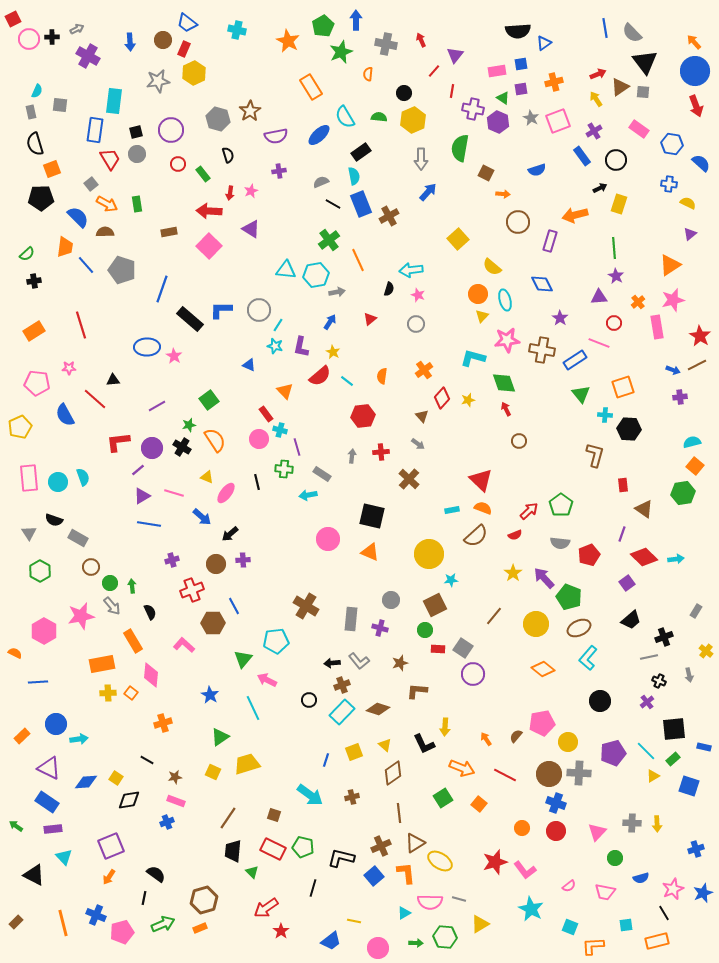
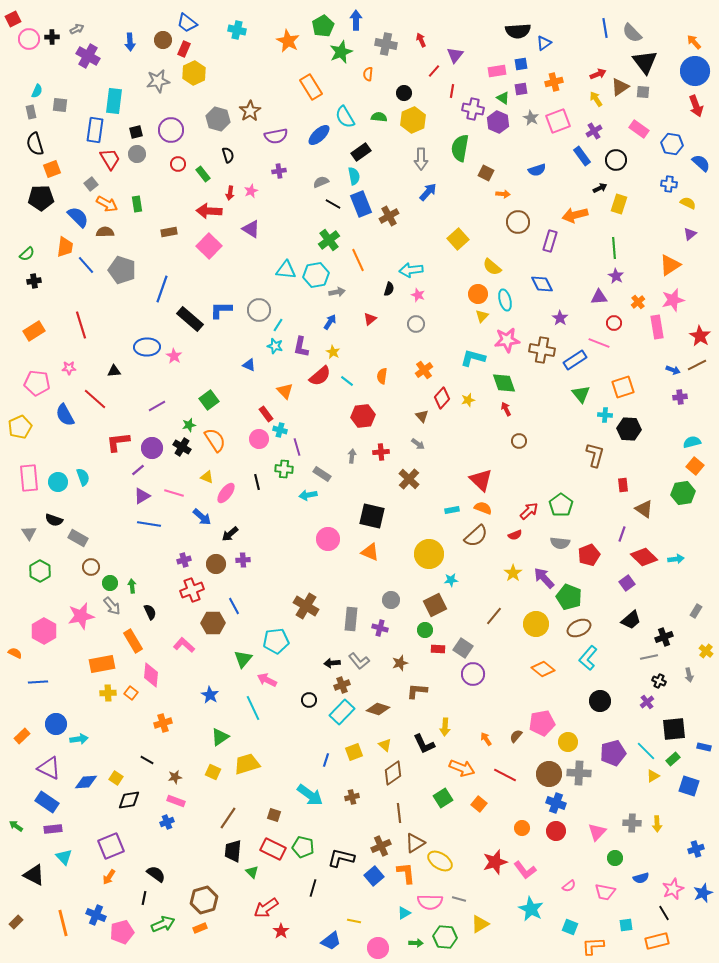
black triangle at (113, 380): moved 1 px right, 9 px up
purple cross at (172, 560): moved 12 px right
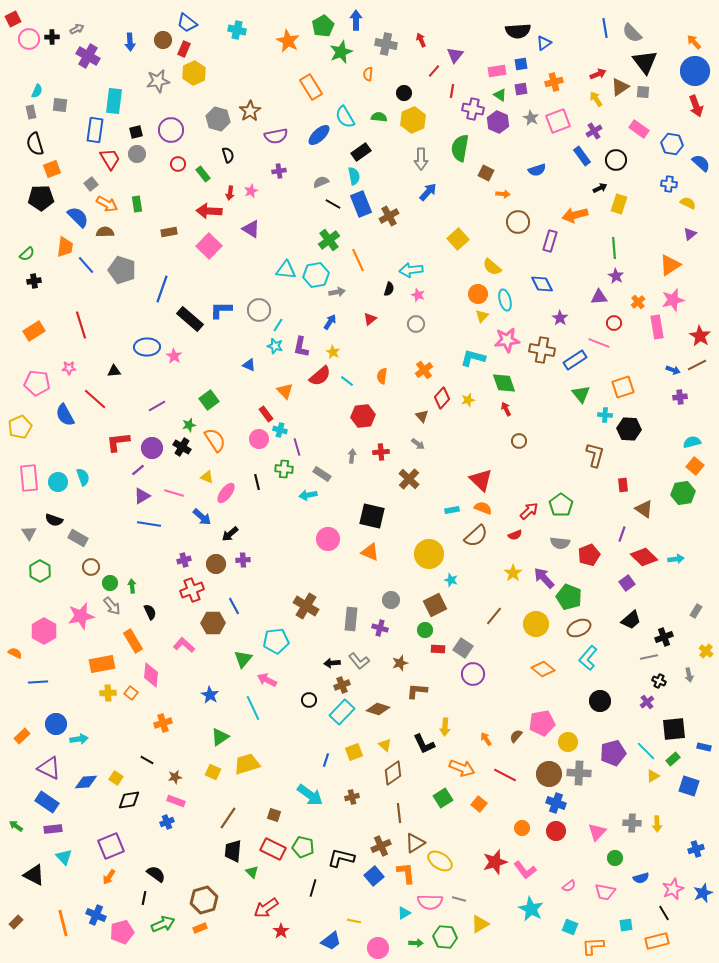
green triangle at (503, 98): moved 3 px left, 3 px up
cyan star at (451, 580): rotated 24 degrees clockwise
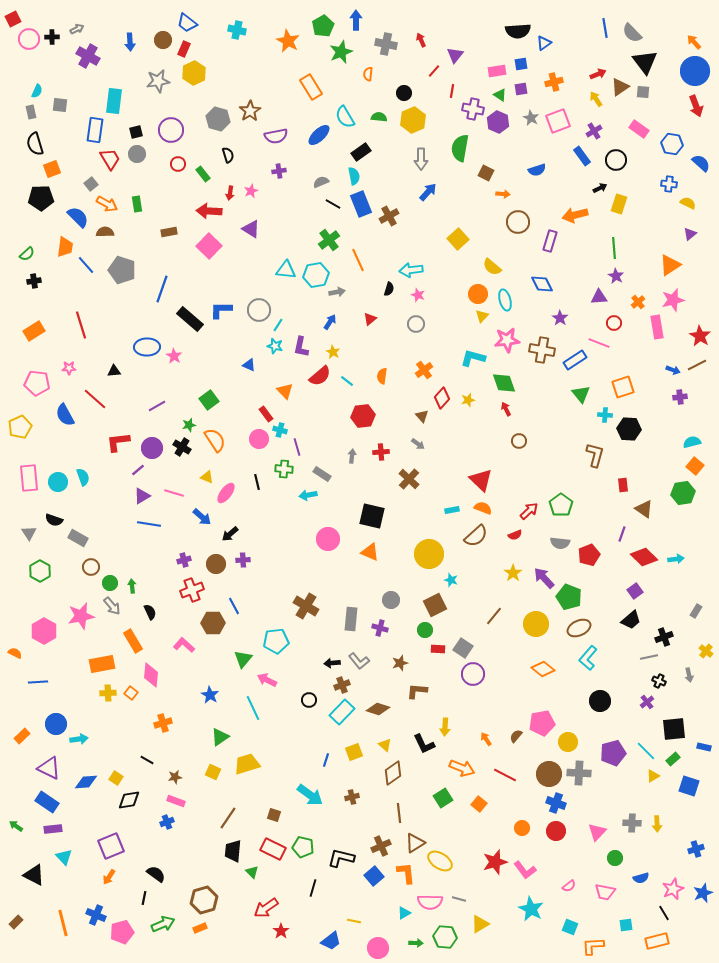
purple square at (627, 583): moved 8 px right, 8 px down
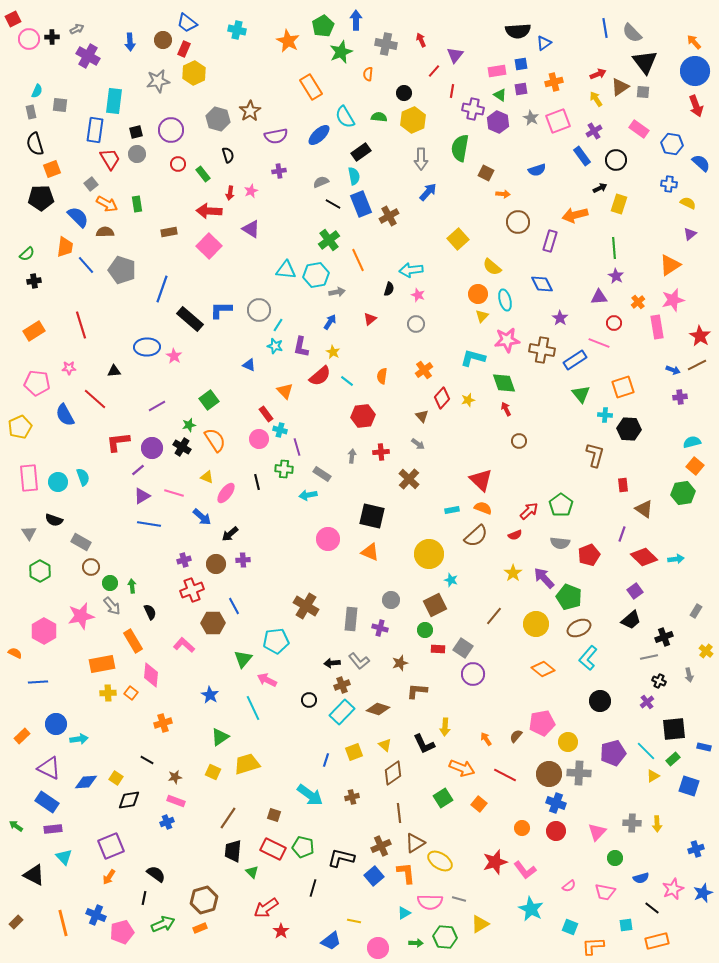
gray rectangle at (78, 538): moved 3 px right, 4 px down
black line at (664, 913): moved 12 px left, 5 px up; rotated 21 degrees counterclockwise
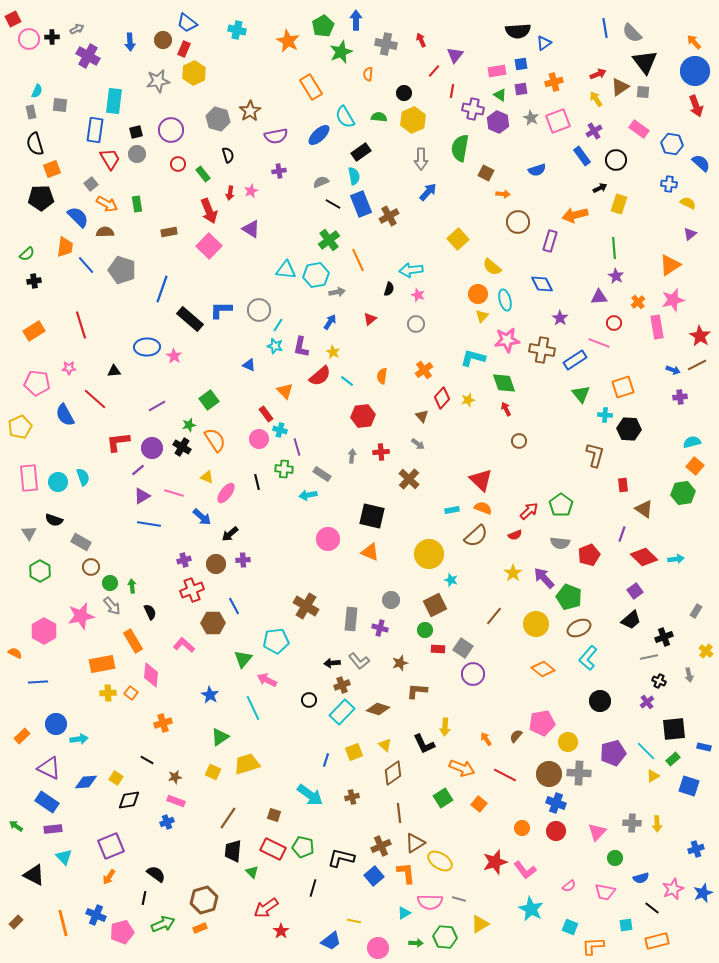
red arrow at (209, 211): rotated 115 degrees counterclockwise
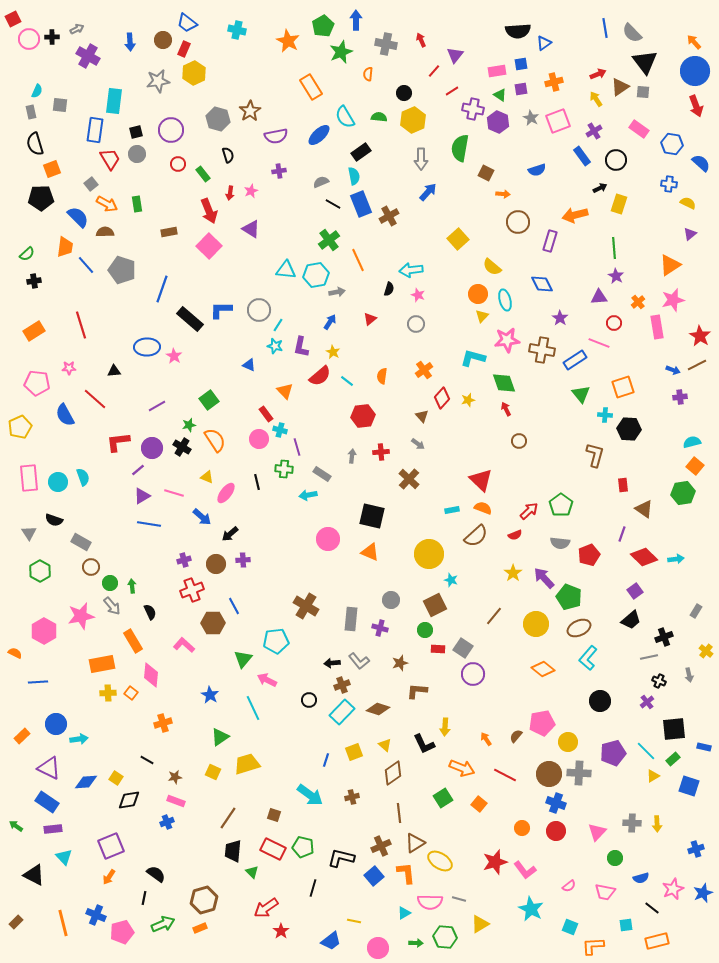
red line at (452, 91): rotated 48 degrees clockwise
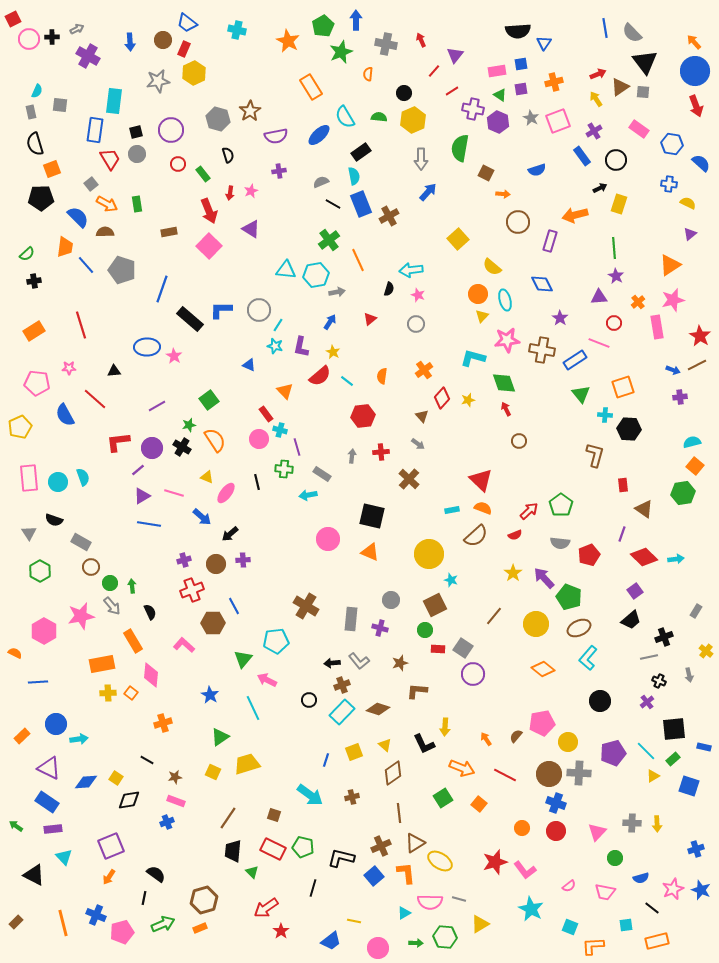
blue triangle at (544, 43): rotated 21 degrees counterclockwise
blue star at (703, 893): moved 2 px left, 3 px up; rotated 30 degrees counterclockwise
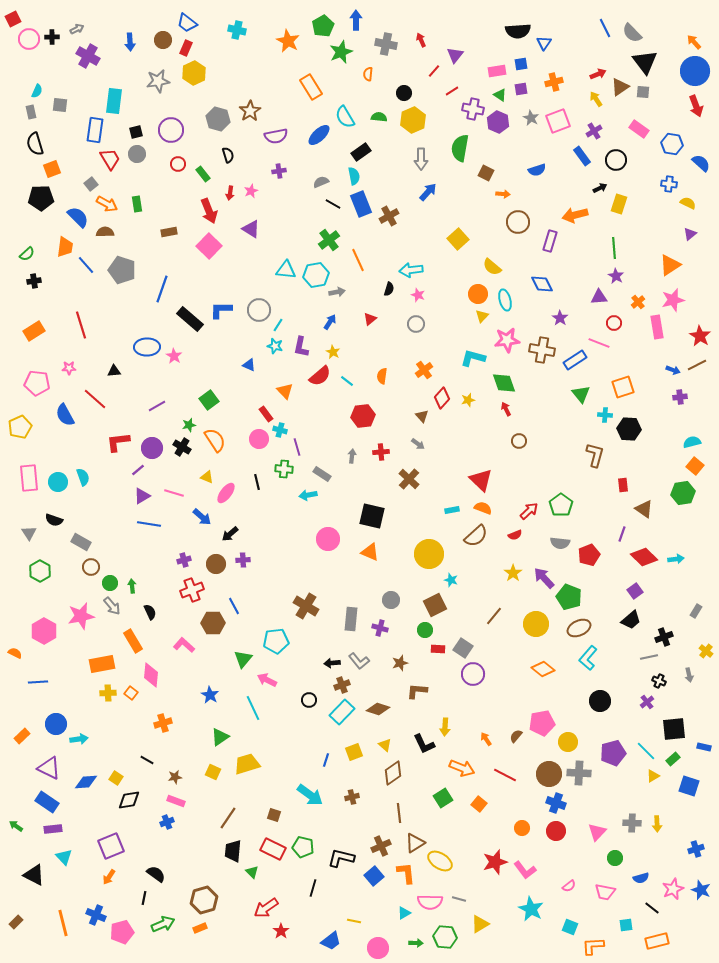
blue line at (605, 28): rotated 18 degrees counterclockwise
red rectangle at (184, 49): moved 2 px right, 1 px up
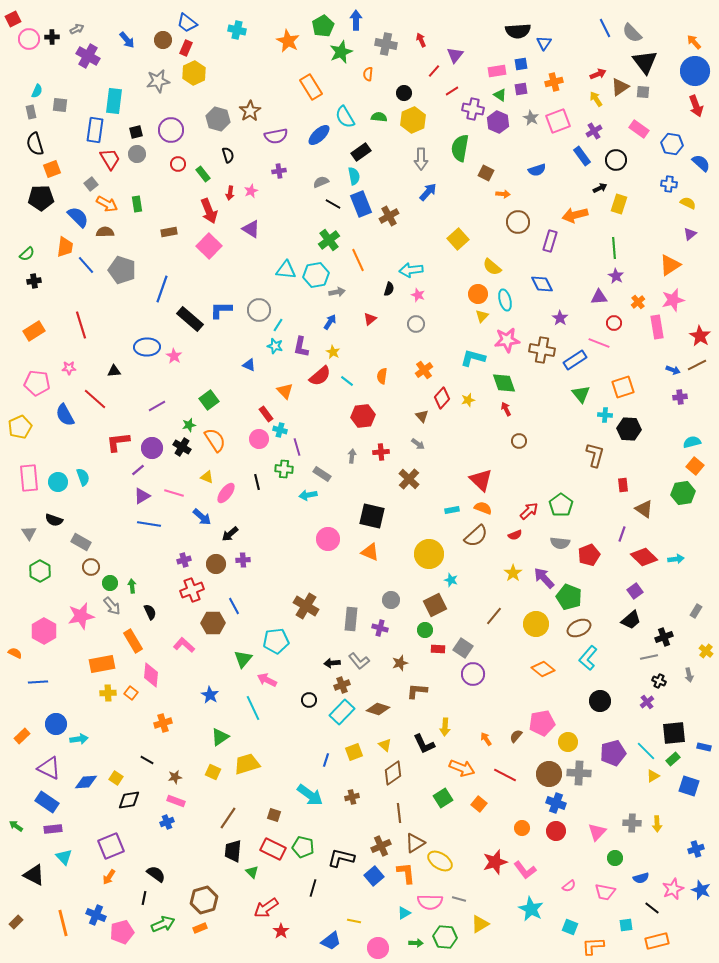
blue arrow at (130, 42): moved 3 px left, 2 px up; rotated 36 degrees counterclockwise
black square at (674, 729): moved 4 px down
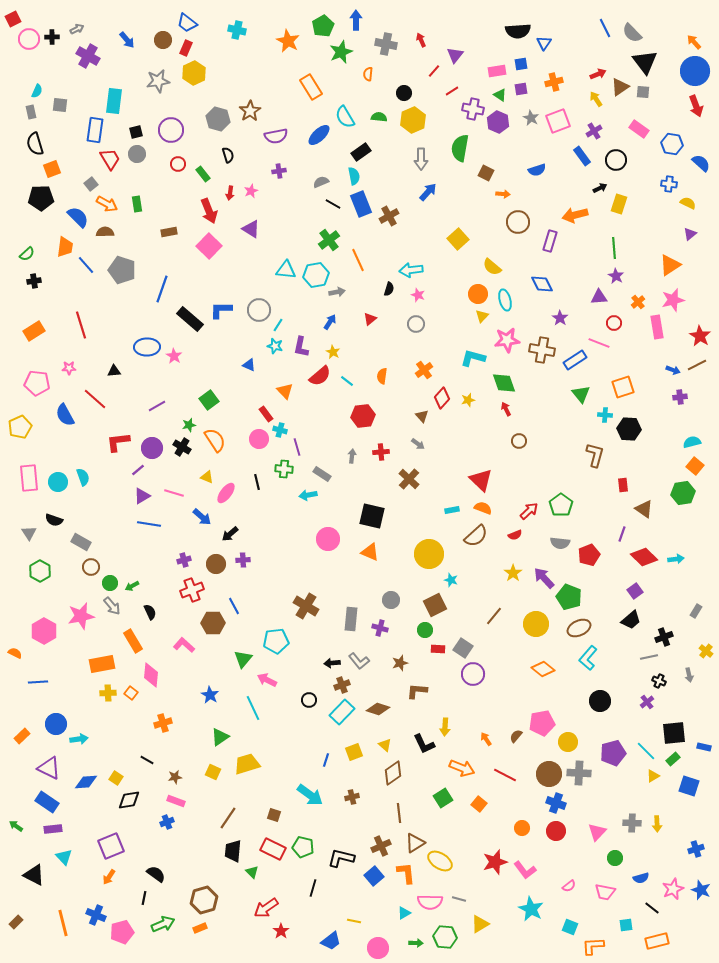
green arrow at (132, 586): rotated 112 degrees counterclockwise
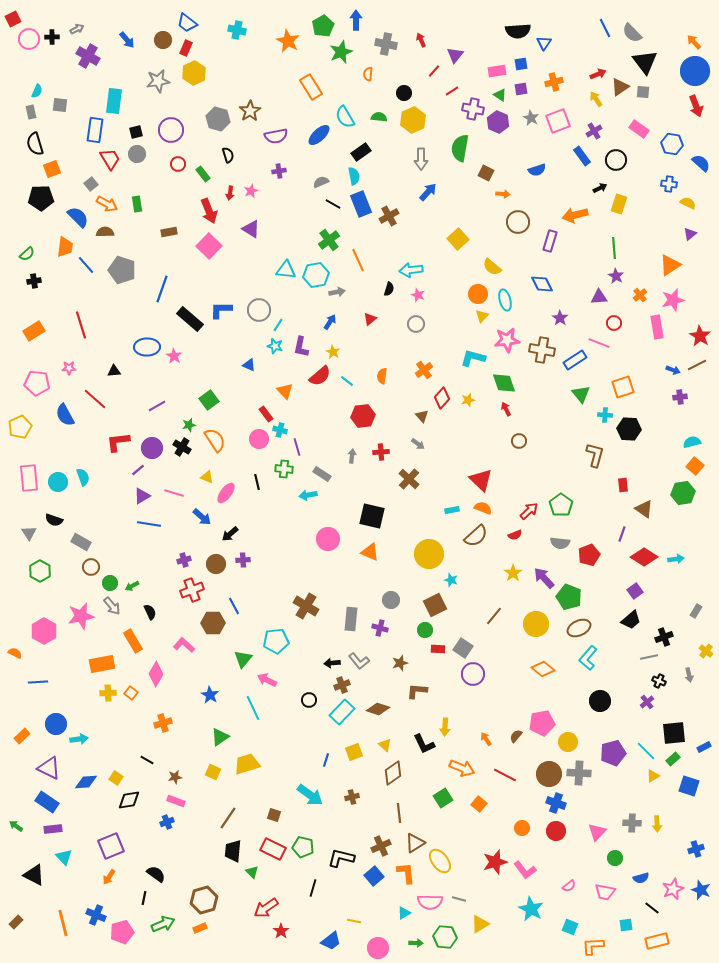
orange cross at (638, 302): moved 2 px right, 7 px up
red diamond at (644, 557): rotated 12 degrees counterclockwise
pink diamond at (151, 675): moved 5 px right, 1 px up; rotated 25 degrees clockwise
blue rectangle at (704, 747): rotated 40 degrees counterclockwise
yellow ellipse at (440, 861): rotated 20 degrees clockwise
